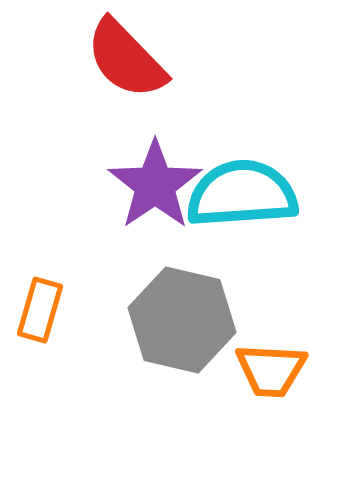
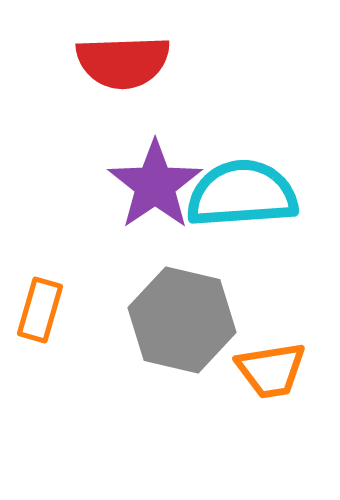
red semicircle: moved 3 px left, 3 px down; rotated 48 degrees counterclockwise
orange trapezoid: rotated 12 degrees counterclockwise
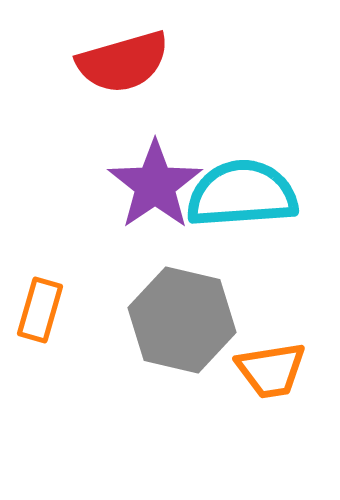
red semicircle: rotated 14 degrees counterclockwise
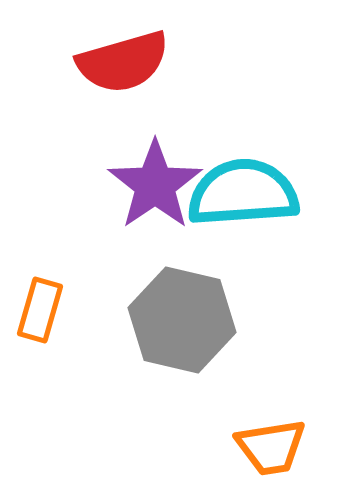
cyan semicircle: moved 1 px right, 1 px up
orange trapezoid: moved 77 px down
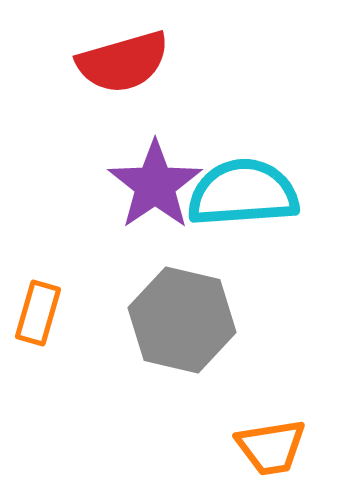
orange rectangle: moved 2 px left, 3 px down
